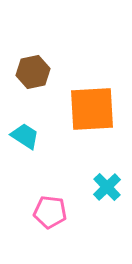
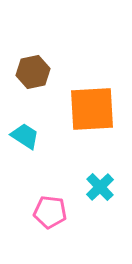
cyan cross: moved 7 px left
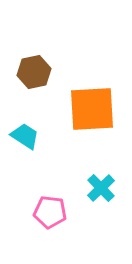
brown hexagon: moved 1 px right
cyan cross: moved 1 px right, 1 px down
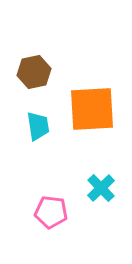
cyan trapezoid: moved 13 px right, 10 px up; rotated 48 degrees clockwise
pink pentagon: moved 1 px right
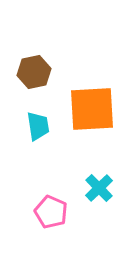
cyan cross: moved 2 px left
pink pentagon: rotated 16 degrees clockwise
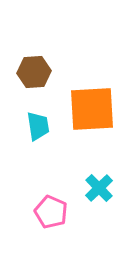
brown hexagon: rotated 8 degrees clockwise
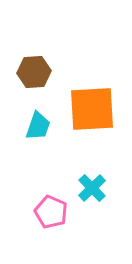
cyan trapezoid: rotated 28 degrees clockwise
cyan cross: moved 7 px left
